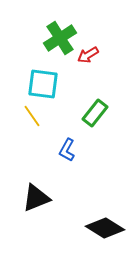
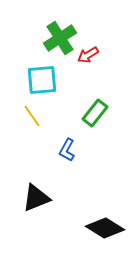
cyan square: moved 1 px left, 4 px up; rotated 12 degrees counterclockwise
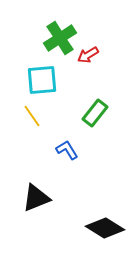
blue L-shape: rotated 120 degrees clockwise
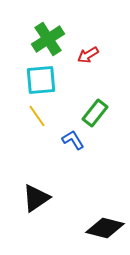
green cross: moved 12 px left, 1 px down
cyan square: moved 1 px left
yellow line: moved 5 px right
blue L-shape: moved 6 px right, 10 px up
black triangle: rotated 12 degrees counterclockwise
black diamond: rotated 18 degrees counterclockwise
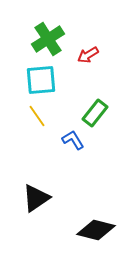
black diamond: moved 9 px left, 2 px down
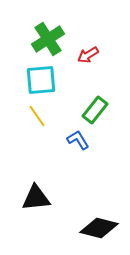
green rectangle: moved 3 px up
blue L-shape: moved 5 px right
black triangle: rotated 28 degrees clockwise
black diamond: moved 3 px right, 2 px up
